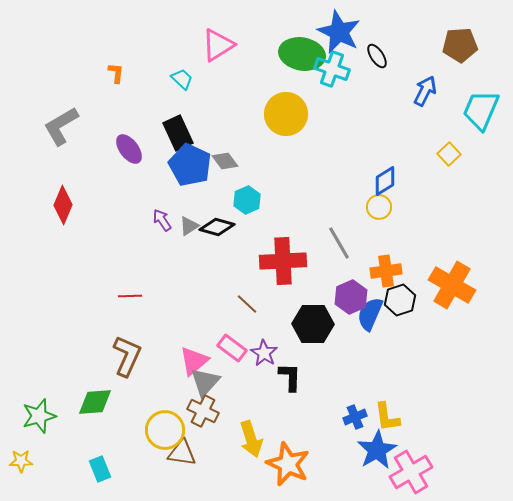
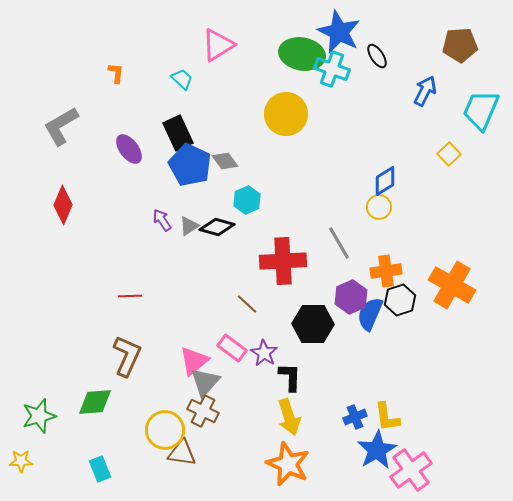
yellow arrow at (251, 439): moved 38 px right, 22 px up
pink cross at (411, 472): moved 2 px up; rotated 6 degrees counterclockwise
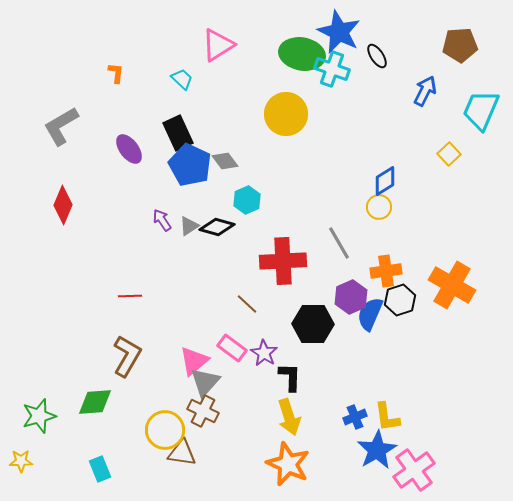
brown L-shape at (127, 356): rotated 6 degrees clockwise
pink cross at (411, 470): moved 3 px right
